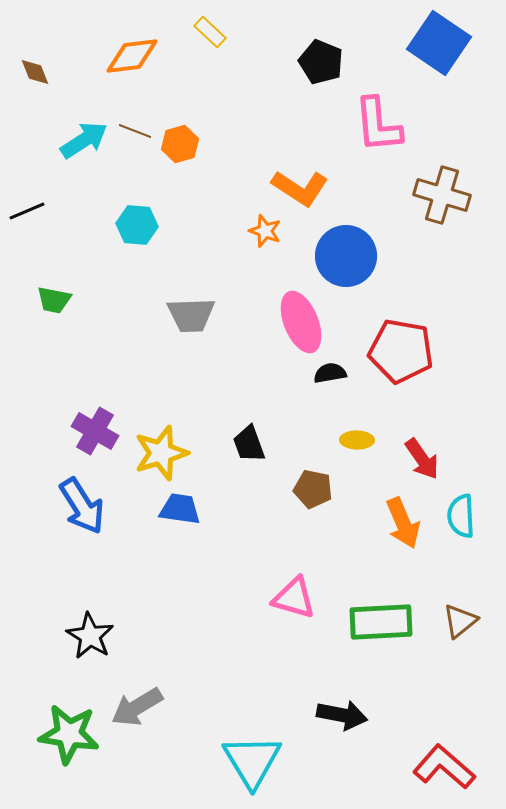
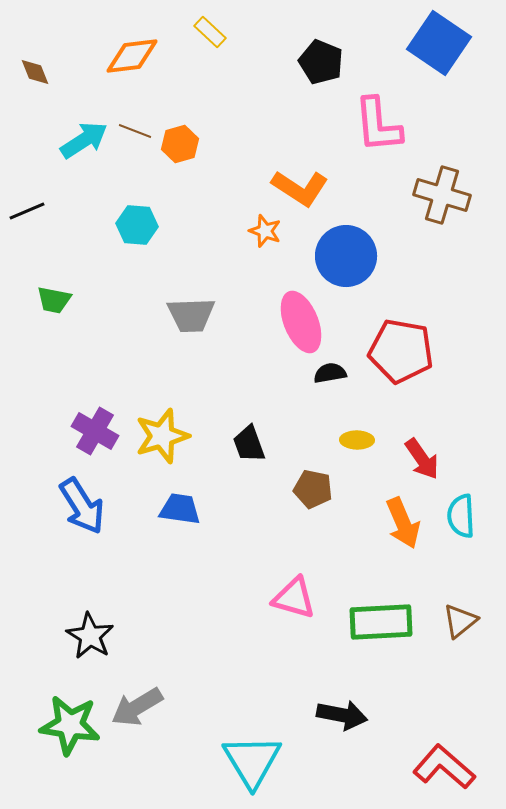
yellow star: moved 1 px right, 17 px up
green star: moved 1 px right, 9 px up
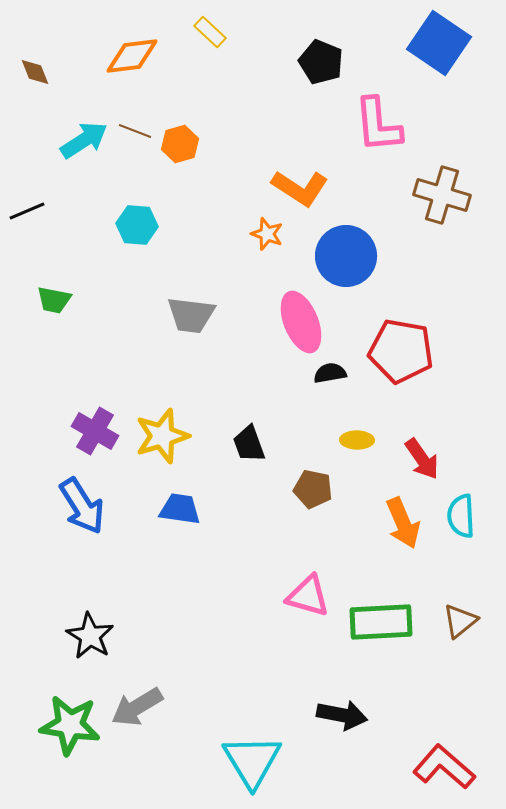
orange star: moved 2 px right, 3 px down
gray trapezoid: rotated 9 degrees clockwise
pink triangle: moved 14 px right, 2 px up
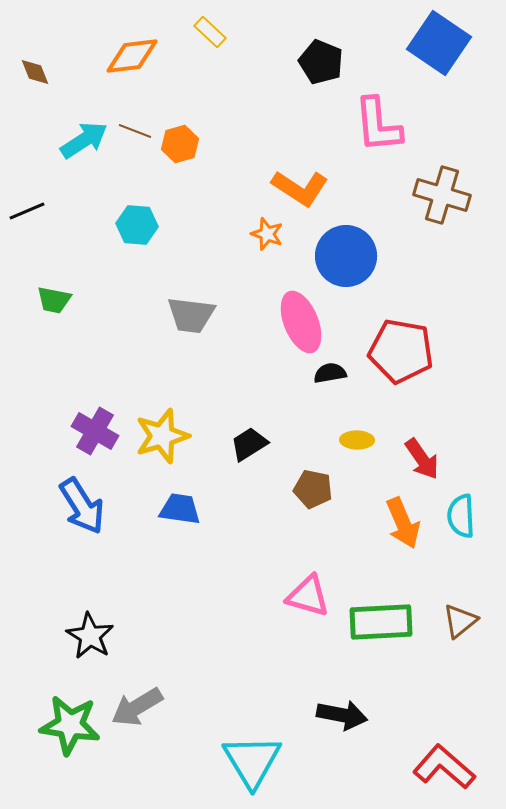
black trapezoid: rotated 78 degrees clockwise
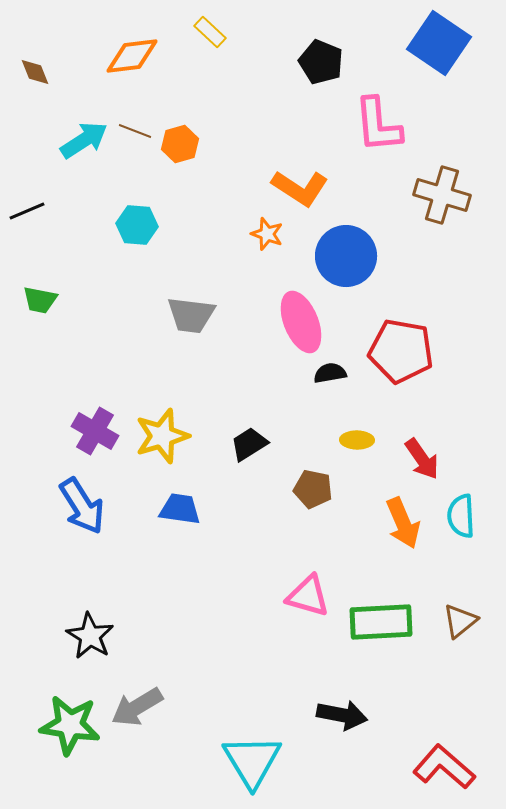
green trapezoid: moved 14 px left
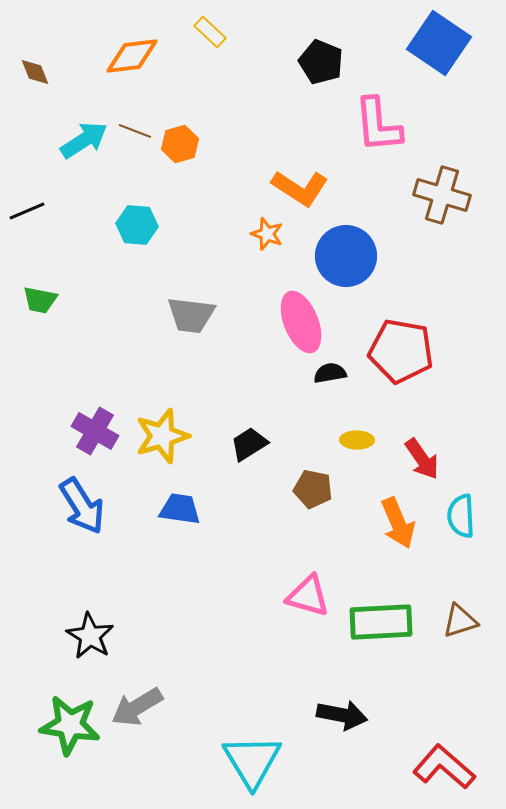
orange arrow: moved 5 px left
brown triangle: rotated 21 degrees clockwise
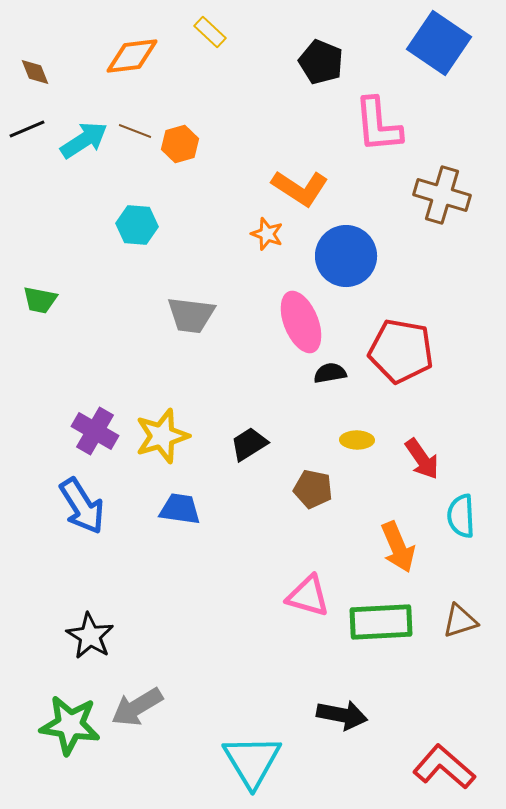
black line: moved 82 px up
orange arrow: moved 24 px down
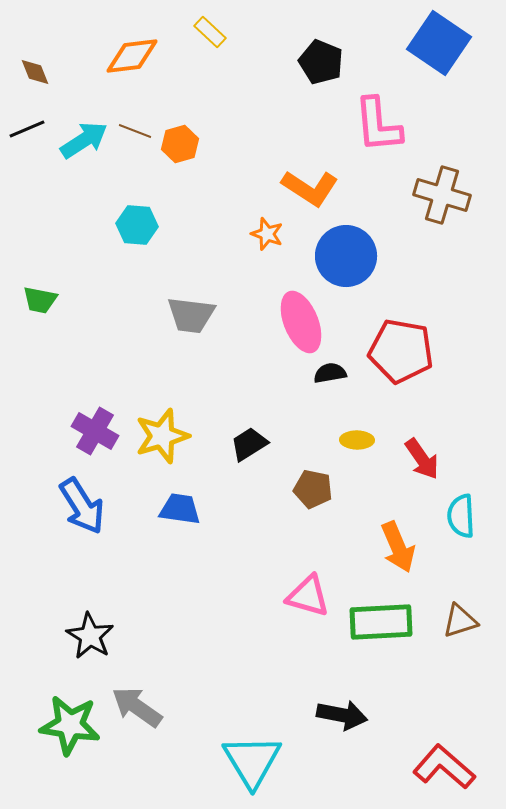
orange L-shape: moved 10 px right
gray arrow: rotated 66 degrees clockwise
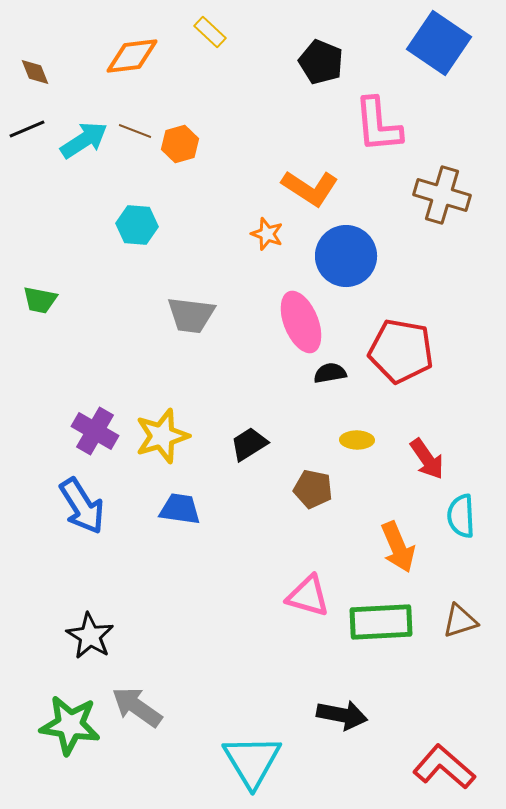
red arrow: moved 5 px right
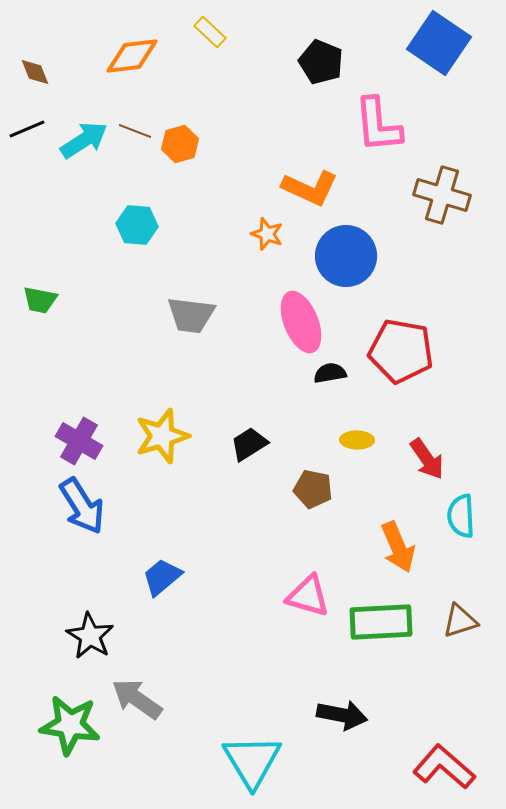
orange L-shape: rotated 8 degrees counterclockwise
purple cross: moved 16 px left, 10 px down
blue trapezoid: moved 18 px left, 68 px down; rotated 48 degrees counterclockwise
gray arrow: moved 8 px up
